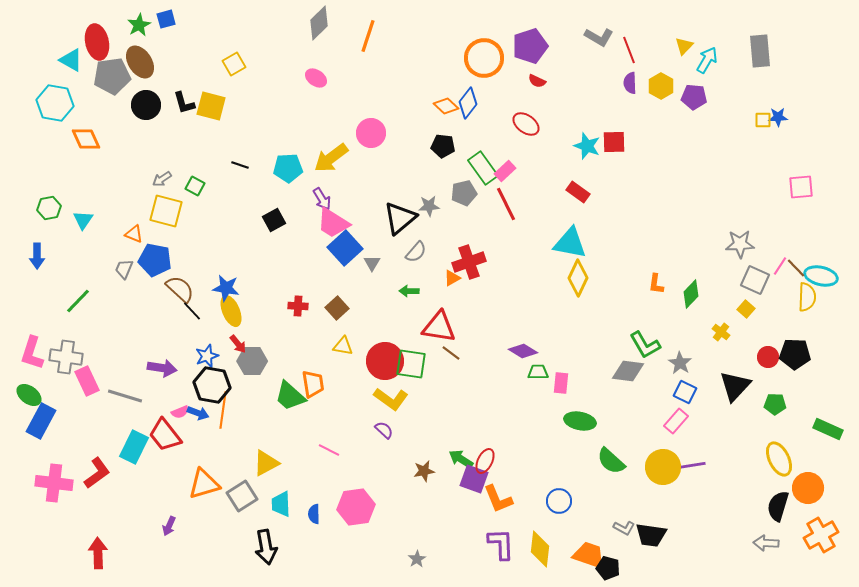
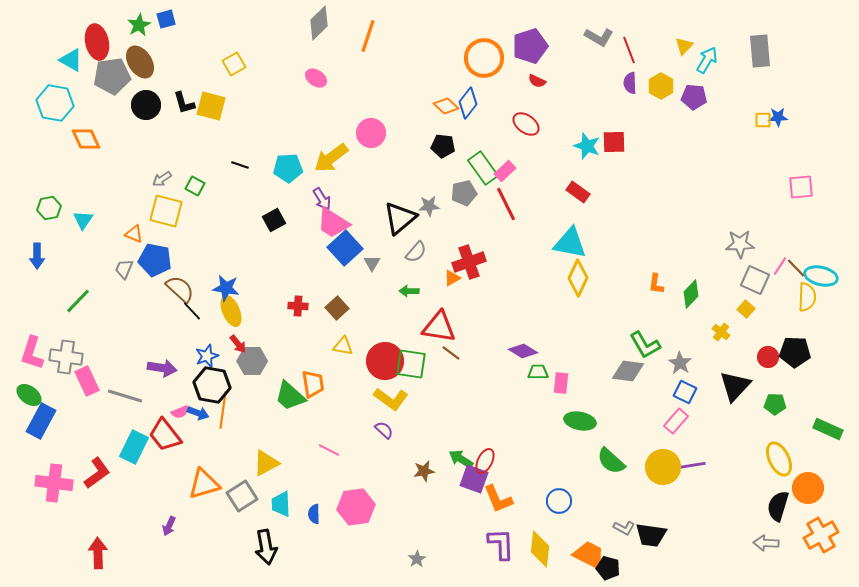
black pentagon at (795, 354): moved 2 px up
orange trapezoid at (589, 555): rotated 8 degrees clockwise
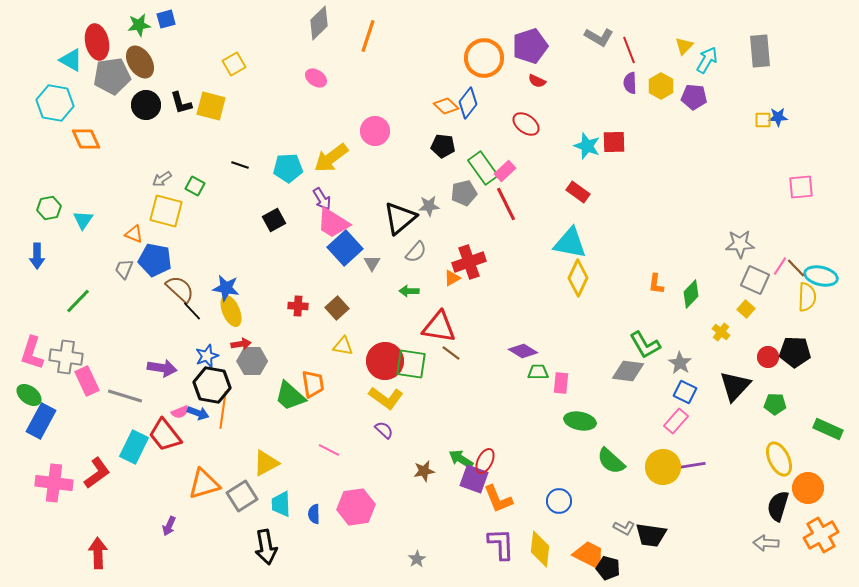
green star at (139, 25): rotated 20 degrees clockwise
black L-shape at (184, 103): moved 3 px left
pink circle at (371, 133): moved 4 px right, 2 px up
red arrow at (238, 344): moved 3 px right; rotated 60 degrees counterclockwise
yellow L-shape at (391, 399): moved 5 px left, 1 px up
